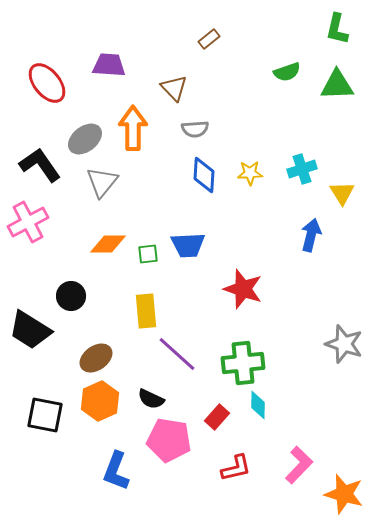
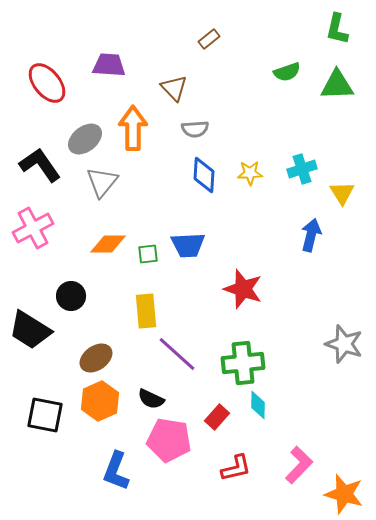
pink cross: moved 5 px right, 6 px down
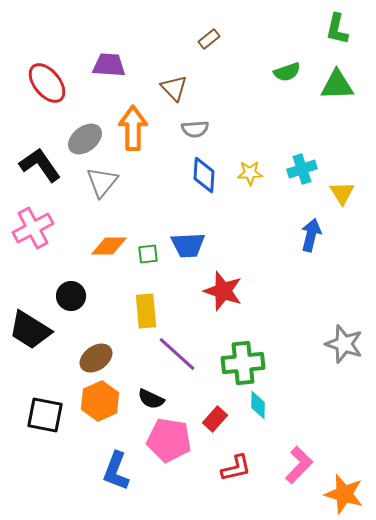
orange diamond: moved 1 px right, 2 px down
red star: moved 20 px left, 2 px down
red rectangle: moved 2 px left, 2 px down
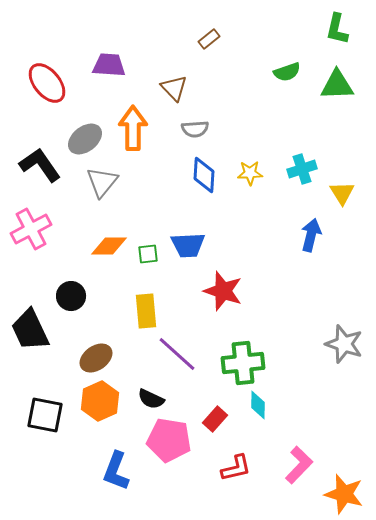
pink cross: moved 2 px left, 1 px down
black trapezoid: rotated 33 degrees clockwise
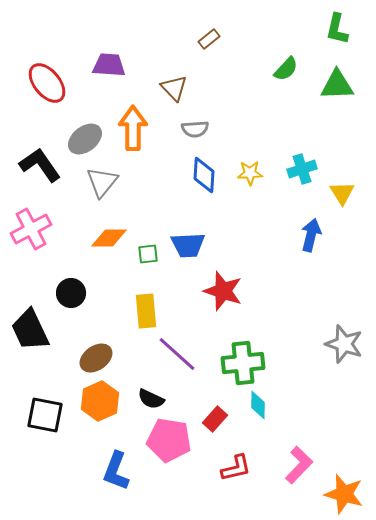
green semicircle: moved 1 px left, 3 px up; rotated 28 degrees counterclockwise
orange diamond: moved 8 px up
black circle: moved 3 px up
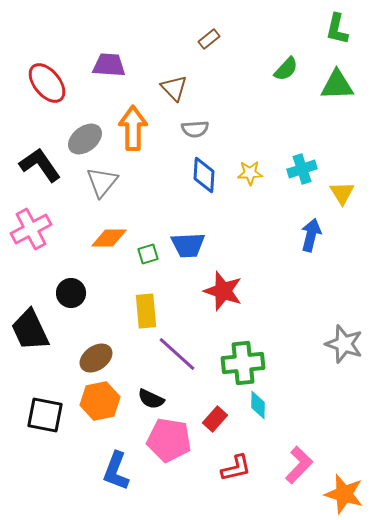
green square: rotated 10 degrees counterclockwise
orange hexagon: rotated 12 degrees clockwise
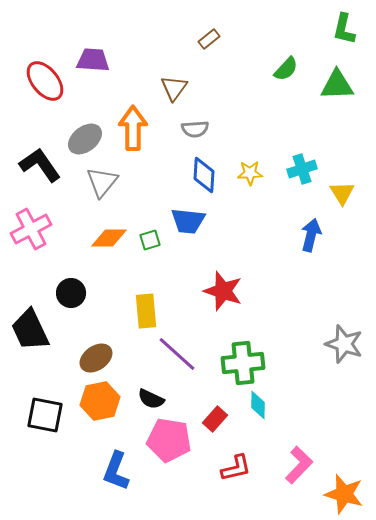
green L-shape: moved 7 px right
purple trapezoid: moved 16 px left, 5 px up
red ellipse: moved 2 px left, 2 px up
brown triangle: rotated 20 degrees clockwise
blue trapezoid: moved 24 px up; rotated 9 degrees clockwise
green square: moved 2 px right, 14 px up
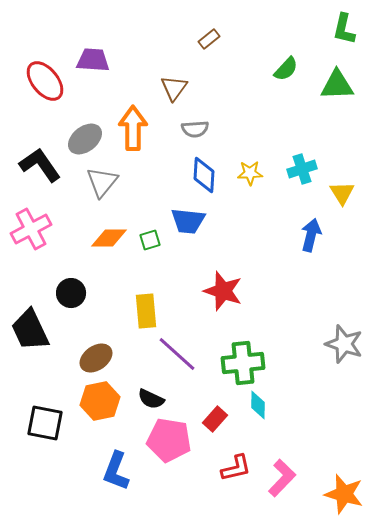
black square: moved 8 px down
pink L-shape: moved 17 px left, 13 px down
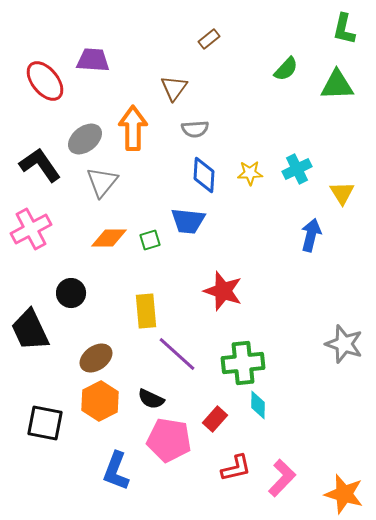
cyan cross: moved 5 px left; rotated 8 degrees counterclockwise
orange hexagon: rotated 15 degrees counterclockwise
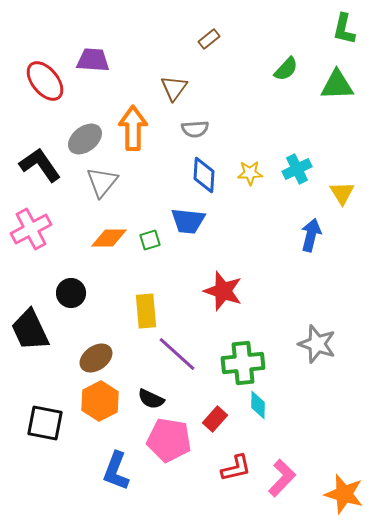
gray star: moved 27 px left
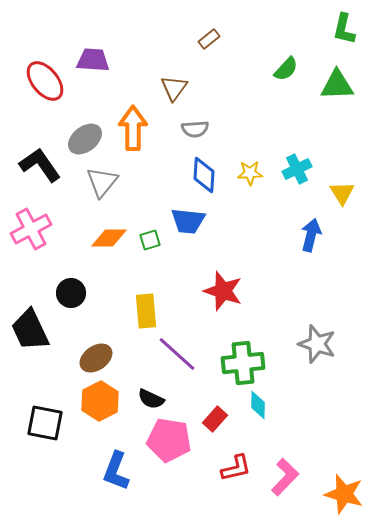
pink L-shape: moved 3 px right, 1 px up
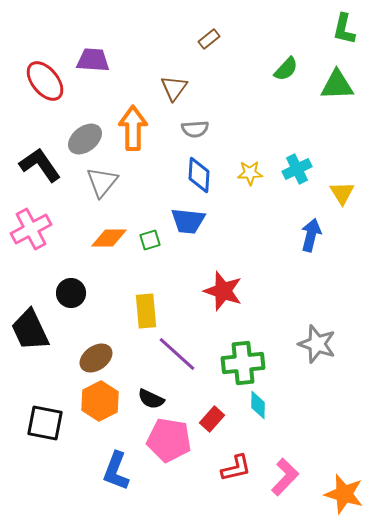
blue diamond: moved 5 px left
red rectangle: moved 3 px left
